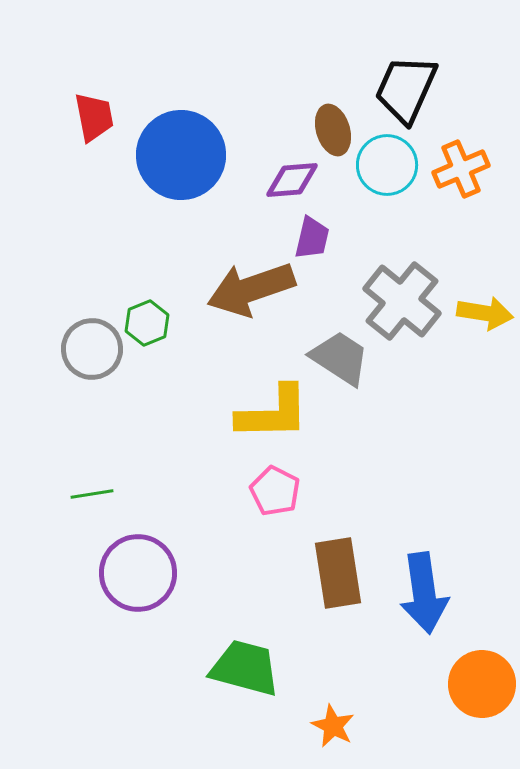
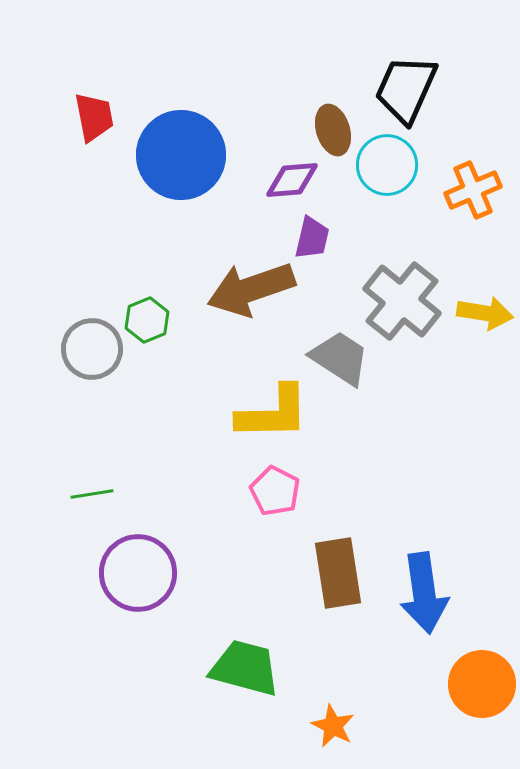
orange cross: moved 12 px right, 21 px down
green hexagon: moved 3 px up
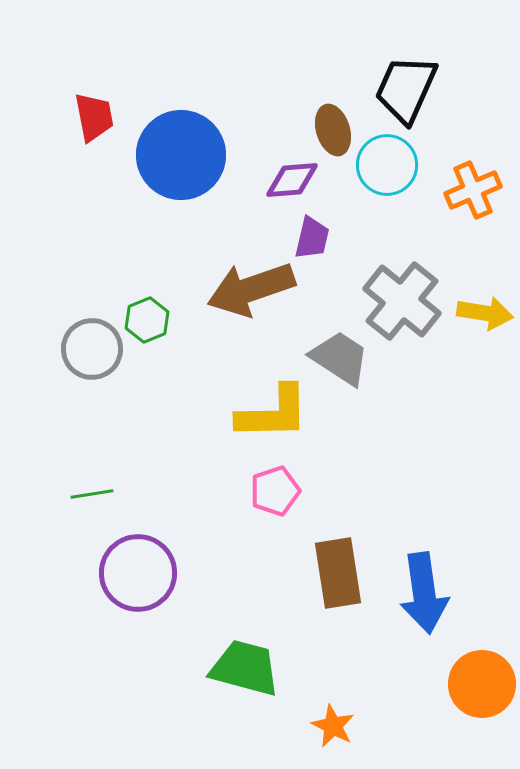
pink pentagon: rotated 27 degrees clockwise
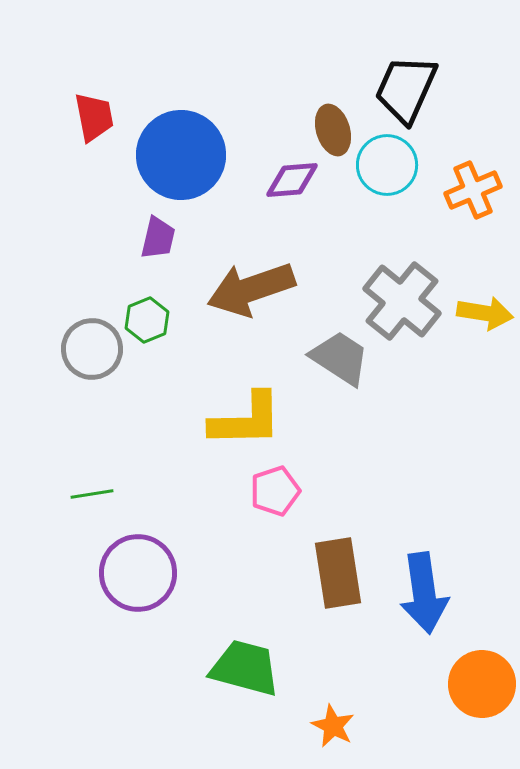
purple trapezoid: moved 154 px left
yellow L-shape: moved 27 px left, 7 px down
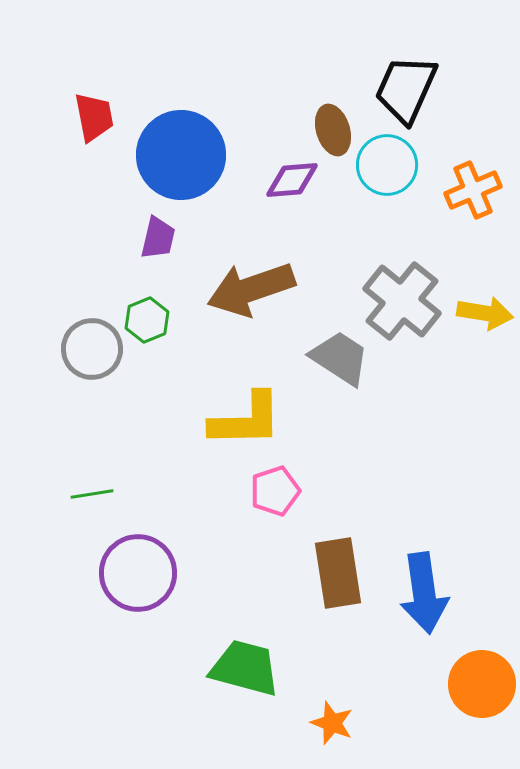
orange star: moved 1 px left, 3 px up; rotated 6 degrees counterclockwise
